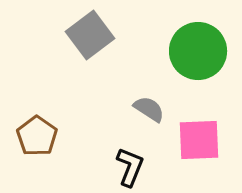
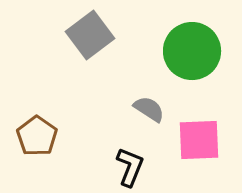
green circle: moved 6 px left
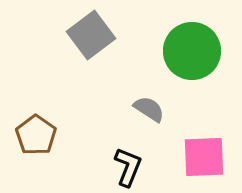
gray square: moved 1 px right
brown pentagon: moved 1 px left, 1 px up
pink square: moved 5 px right, 17 px down
black L-shape: moved 2 px left
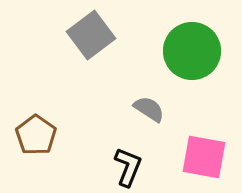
pink square: rotated 12 degrees clockwise
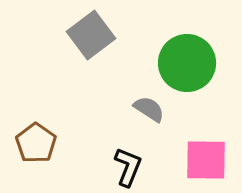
green circle: moved 5 px left, 12 px down
brown pentagon: moved 8 px down
pink square: moved 2 px right, 3 px down; rotated 9 degrees counterclockwise
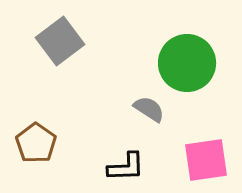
gray square: moved 31 px left, 6 px down
pink square: rotated 9 degrees counterclockwise
black L-shape: moved 2 px left; rotated 66 degrees clockwise
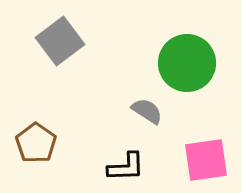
gray semicircle: moved 2 px left, 2 px down
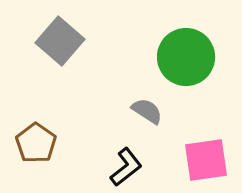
gray square: rotated 12 degrees counterclockwise
green circle: moved 1 px left, 6 px up
black L-shape: rotated 36 degrees counterclockwise
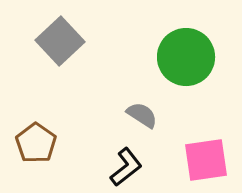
gray square: rotated 6 degrees clockwise
gray semicircle: moved 5 px left, 4 px down
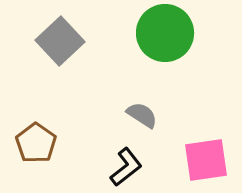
green circle: moved 21 px left, 24 px up
